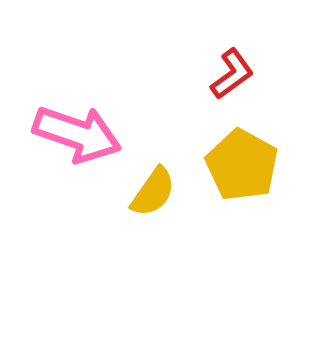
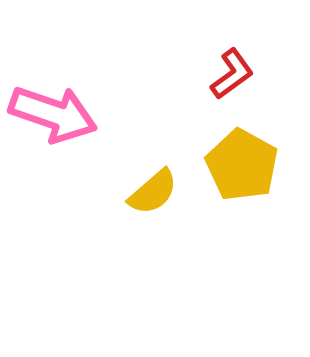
pink arrow: moved 24 px left, 20 px up
yellow semicircle: rotated 14 degrees clockwise
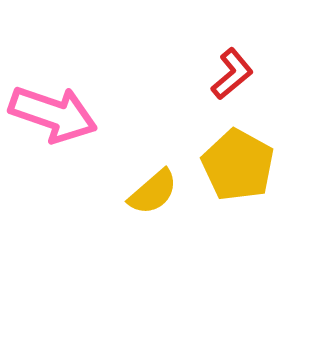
red L-shape: rotated 4 degrees counterclockwise
yellow pentagon: moved 4 px left
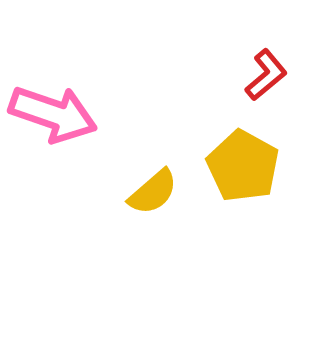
red L-shape: moved 34 px right, 1 px down
yellow pentagon: moved 5 px right, 1 px down
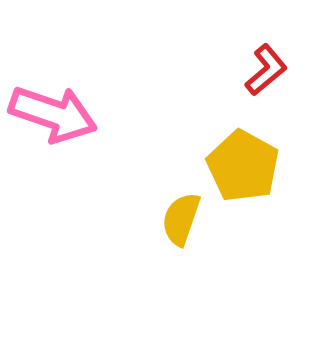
red L-shape: moved 5 px up
yellow semicircle: moved 28 px right, 27 px down; rotated 150 degrees clockwise
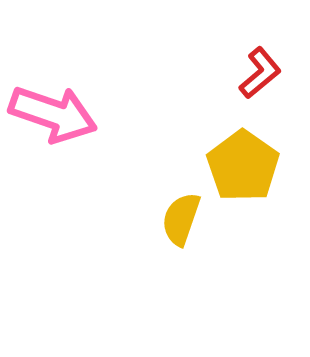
red L-shape: moved 6 px left, 3 px down
yellow pentagon: rotated 6 degrees clockwise
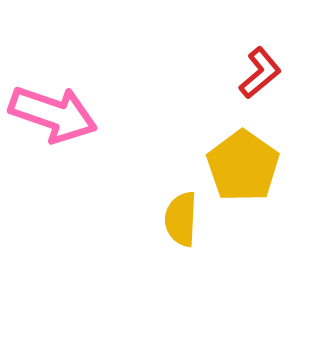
yellow semicircle: rotated 16 degrees counterclockwise
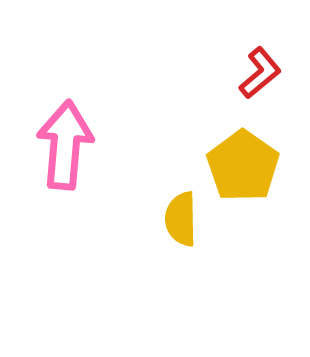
pink arrow: moved 12 px right, 31 px down; rotated 104 degrees counterclockwise
yellow semicircle: rotated 4 degrees counterclockwise
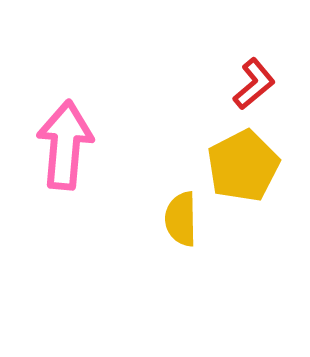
red L-shape: moved 6 px left, 11 px down
yellow pentagon: rotated 10 degrees clockwise
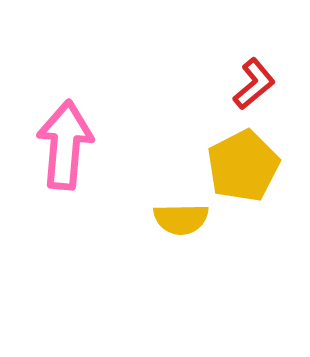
yellow semicircle: rotated 90 degrees counterclockwise
